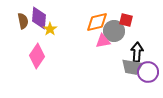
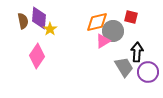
red square: moved 5 px right, 3 px up
gray circle: moved 1 px left
pink triangle: rotated 21 degrees counterclockwise
gray trapezoid: moved 8 px left; rotated 130 degrees counterclockwise
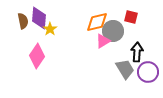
gray trapezoid: moved 1 px right, 2 px down
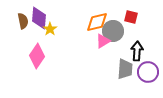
black arrow: moved 1 px up
gray trapezoid: rotated 35 degrees clockwise
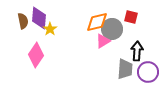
gray circle: moved 1 px left, 2 px up
pink diamond: moved 1 px left, 1 px up
